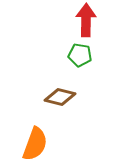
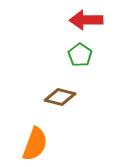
red arrow: rotated 92 degrees counterclockwise
green pentagon: rotated 25 degrees clockwise
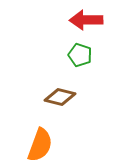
green pentagon: rotated 15 degrees counterclockwise
orange semicircle: moved 5 px right, 1 px down
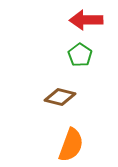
green pentagon: rotated 15 degrees clockwise
orange semicircle: moved 31 px right
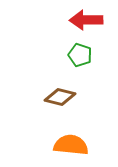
green pentagon: rotated 15 degrees counterclockwise
orange semicircle: rotated 104 degrees counterclockwise
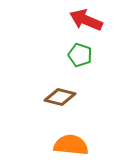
red arrow: rotated 24 degrees clockwise
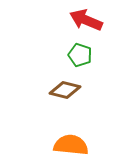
brown diamond: moved 5 px right, 7 px up
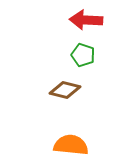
red arrow: rotated 20 degrees counterclockwise
green pentagon: moved 3 px right
